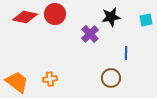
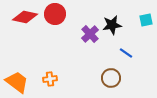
black star: moved 1 px right, 8 px down
blue line: rotated 56 degrees counterclockwise
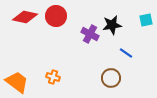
red circle: moved 1 px right, 2 px down
purple cross: rotated 18 degrees counterclockwise
orange cross: moved 3 px right, 2 px up; rotated 24 degrees clockwise
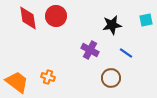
red diamond: moved 3 px right, 1 px down; rotated 70 degrees clockwise
purple cross: moved 16 px down
orange cross: moved 5 px left
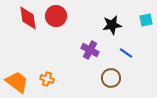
orange cross: moved 1 px left, 2 px down
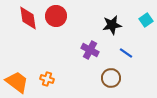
cyan square: rotated 24 degrees counterclockwise
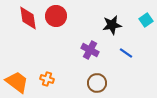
brown circle: moved 14 px left, 5 px down
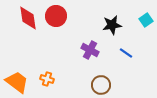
brown circle: moved 4 px right, 2 px down
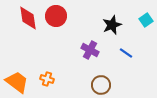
black star: rotated 12 degrees counterclockwise
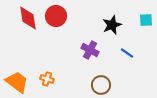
cyan square: rotated 32 degrees clockwise
blue line: moved 1 px right
